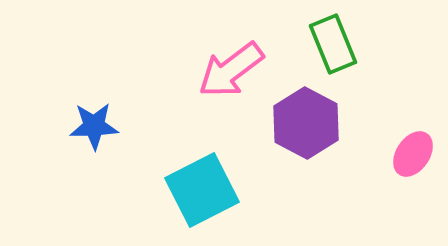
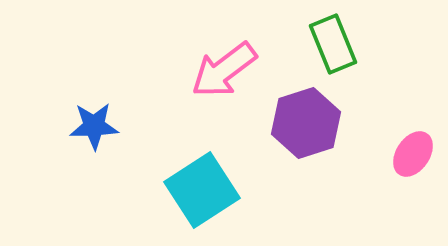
pink arrow: moved 7 px left
purple hexagon: rotated 14 degrees clockwise
cyan square: rotated 6 degrees counterclockwise
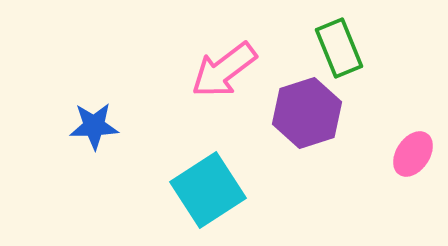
green rectangle: moved 6 px right, 4 px down
purple hexagon: moved 1 px right, 10 px up
cyan square: moved 6 px right
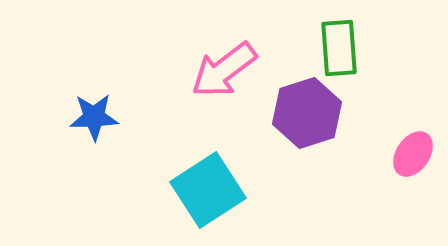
green rectangle: rotated 18 degrees clockwise
blue star: moved 9 px up
